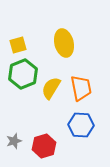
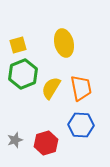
gray star: moved 1 px right, 1 px up
red hexagon: moved 2 px right, 3 px up
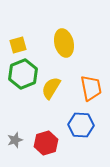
orange trapezoid: moved 10 px right
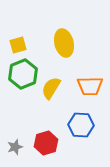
orange trapezoid: moved 1 px left, 2 px up; rotated 100 degrees clockwise
gray star: moved 7 px down
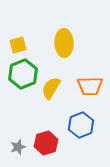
yellow ellipse: rotated 12 degrees clockwise
blue hexagon: rotated 25 degrees counterclockwise
gray star: moved 3 px right
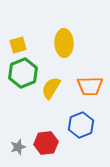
green hexagon: moved 1 px up
red hexagon: rotated 10 degrees clockwise
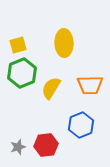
green hexagon: moved 1 px left
orange trapezoid: moved 1 px up
red hexagon: moved 2 px down
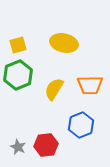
yellow ellipse: rotated 76 degrees counterclockwise
green hexagon: moved 4 px left, 2 px down
yellow semicircle: moved 3 px right, 1 px down
gray star: rotated 28 degrees counterclockwise
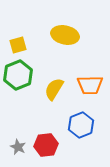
yellow ellipse: moved 1 px right, 8 px up
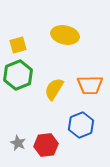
gray star: moved 4 px up
